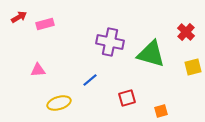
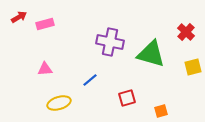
pink triangle: moved 7 px right, 1 px up
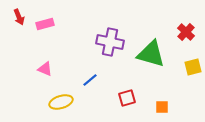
red arrow: rotated 98 degrees clockwise
pink triangle: rotated 28 degrees clockwise
yellow ellipse: moved 2 px right, 1 px up
orange square: moved 1 px right, 4 px up; rotated 16 degrees clockwise
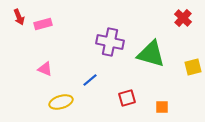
pink rectangle: moved 2 px left
red cross: moved 3 px left, 14 px up
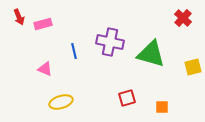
blue line: moved 16 px left, 29 px up; rotated 63 degrees counterclockwise
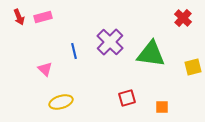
pink rectangle: moved 7 px up
purple cross: rotated 32 degrees clockwise
green triangle: rotated 8 degrees counterclockwise
pink triangle: rotated 21 degrees clockwise
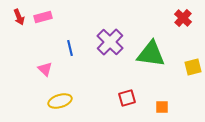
blue line: moved 4 px left, 3 px up
yellow ellipse: moved 1 px left, 1 px up
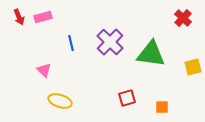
blue line: moved 1 px right, 5 px up
pink triangle: moved 1 px left, 1 px down
yellow ellipse: rotated 35 degrees clockwise
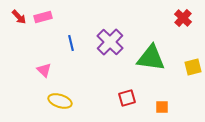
red arrow: rotated 21 degrees counterclockwise
green triangle: moved 4 px down
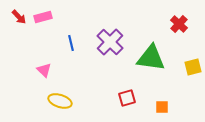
red cross: moved 4 px left, 6 px down
